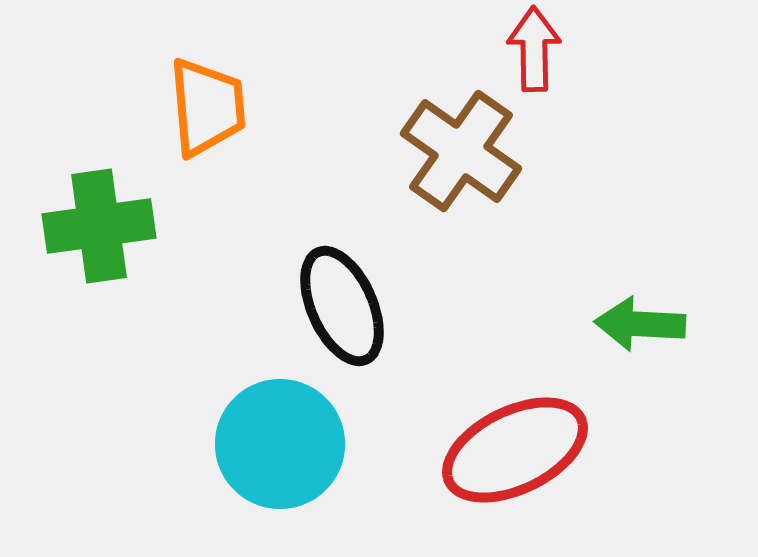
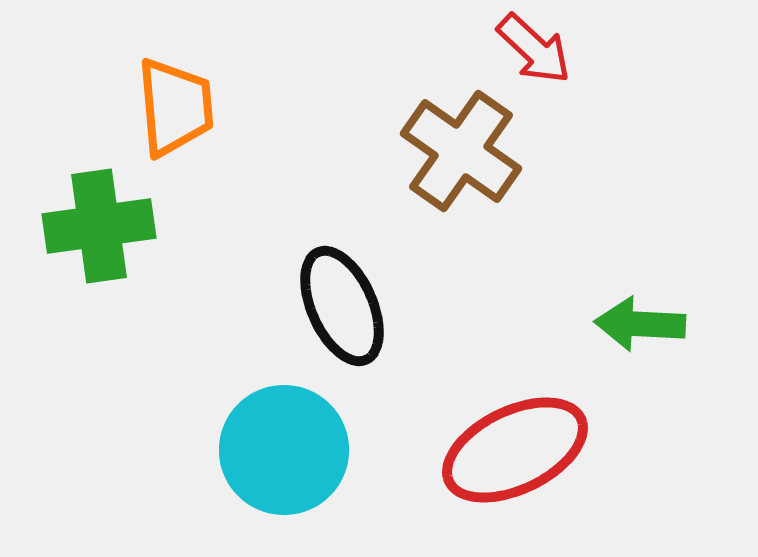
red arrow: rotated 134 degrees clockwise
orange trapezoid: moved 32 px left
cyan circle: moved 4 px right, 6 px down
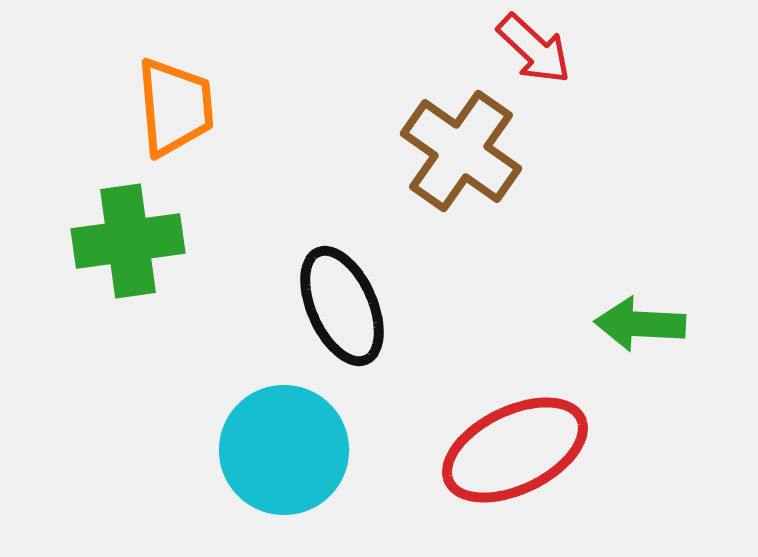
green cross: moved 29 px right, 15 px down
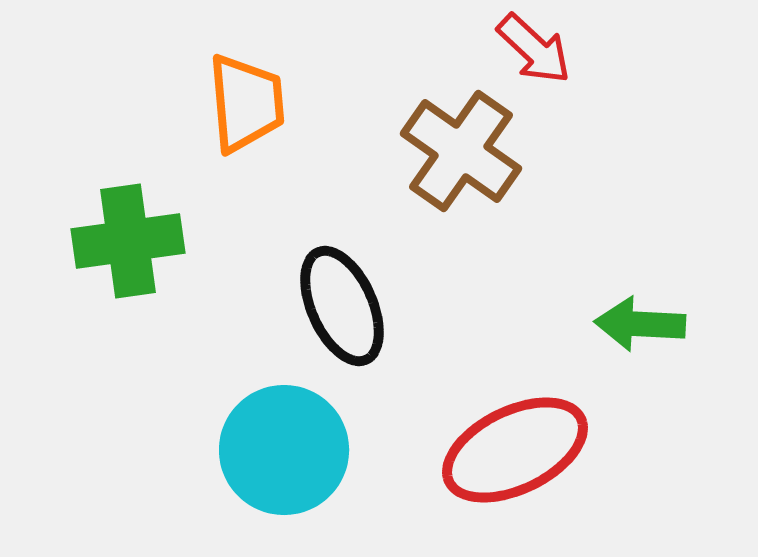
orange trapezoid: moved 71 px right, 4 px up
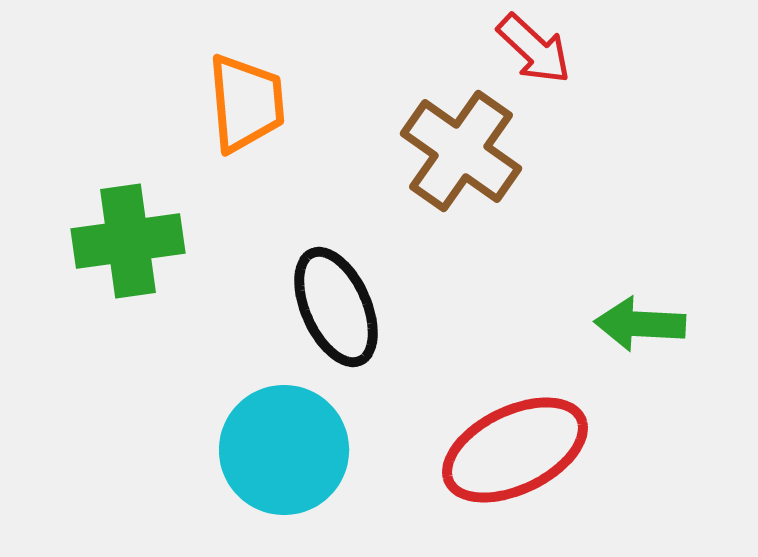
black ellipse: moved 6 px left, 1 px down
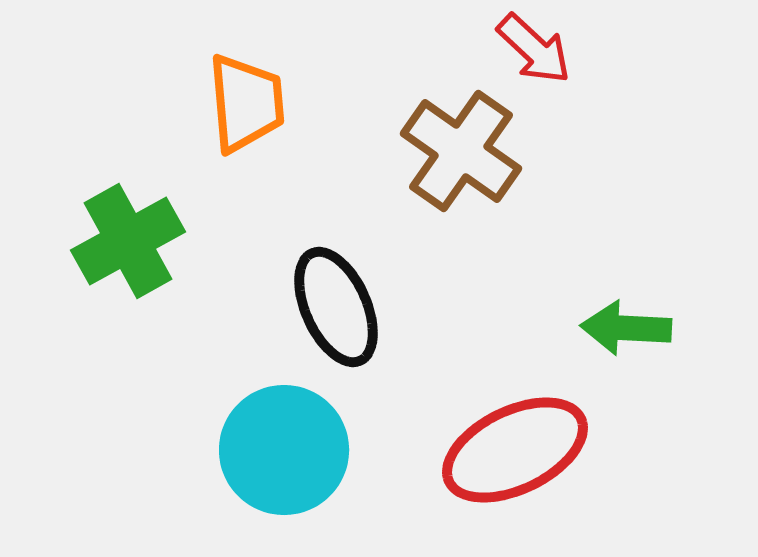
green cross: rotated 21 degrees counterclockwise
green arrow: moved 14 px left, 4 px down
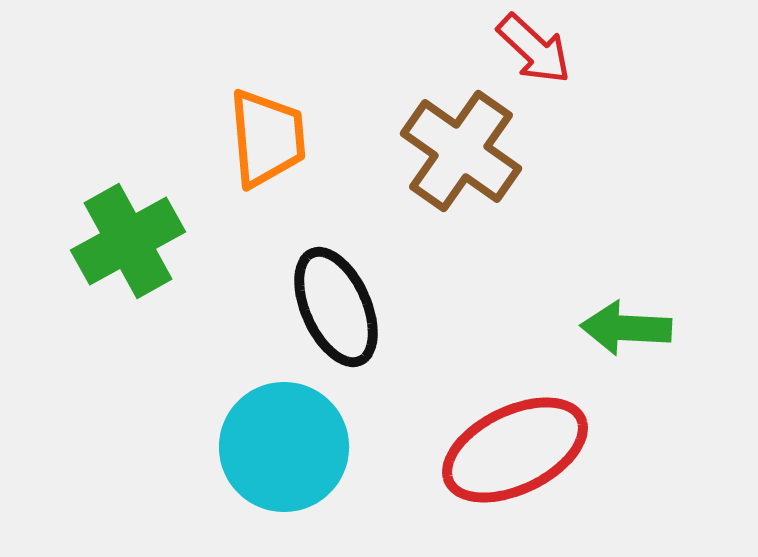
orange trapezoid: moved 21 px right, 35 px down
cyan circle: moved 3 px up
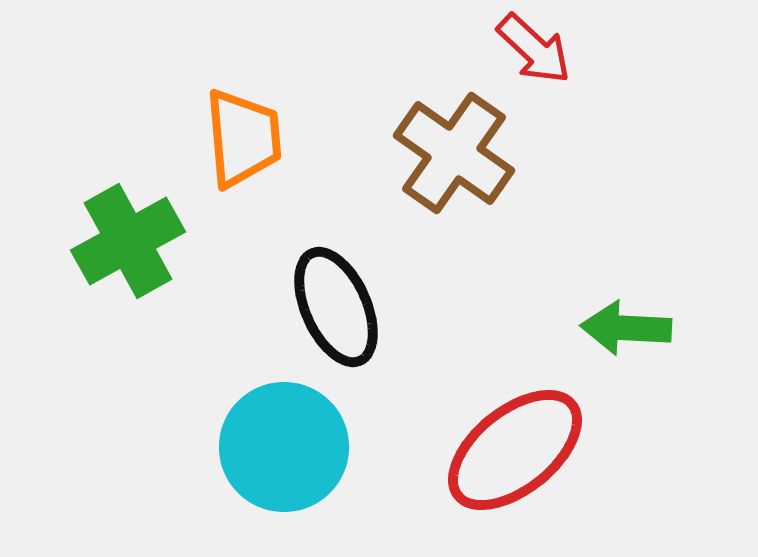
orange trapezoid: moved 24 px left
brown cross: moved 7 px left, 2 px down
red ellipse: rotated 13 degrees counterclockwise
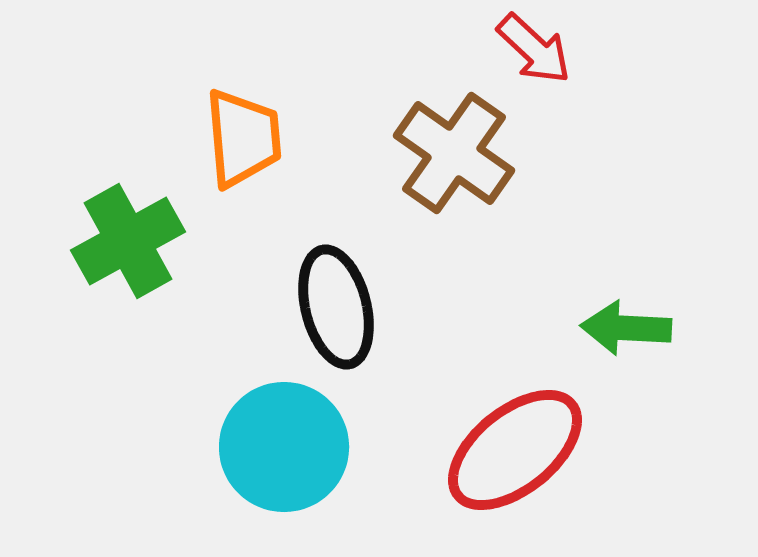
black ellipse: rotated 10 degrees clockwise
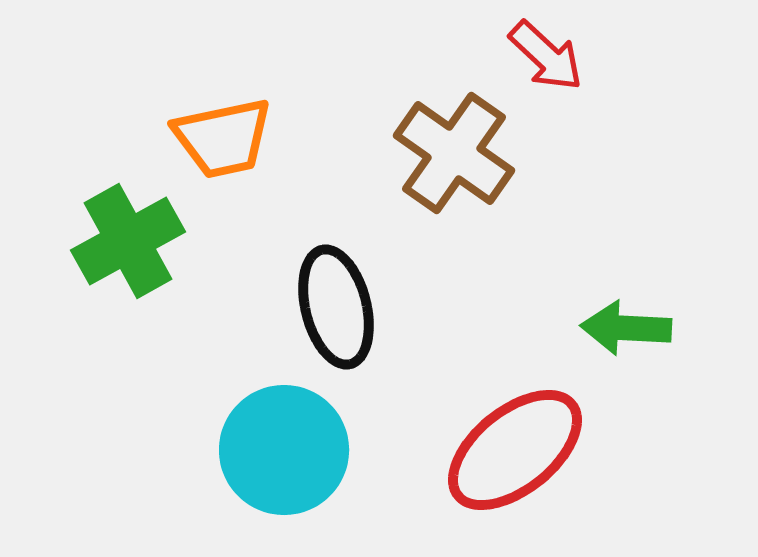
red arrow: moved 12 px right, 7 px down
orange trapezoid: moved 20 px left; rotated 83 degrees clockwise
cyan circle: moved 3 px down
